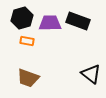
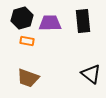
black rectangle: moved 5 px right; rotated 65 degrees clockwise
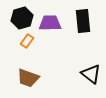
orange rectangle: rotated 64 degrees counterclockwise
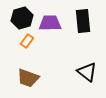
black triangle: moved 4 px left, 2 px up
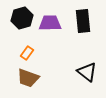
orange rectangle: moved 12 px down
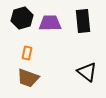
orange rectangle: rotated 24 degrees counterclockwise
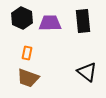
black hexagon: rotated 20 degrees counterclockwise
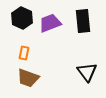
purple trapezoid: rotated 20 degrees counterclockwise
orange rectangle: moved 3 px left
black triangle: rotated 15 degrees clockwise
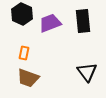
black hexagon: moved 4 px up
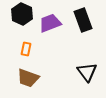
black rectangle: moved 1 px up; rotated 15 degrees counterclockwise
orange rectangle: moved 2 px right, 4 px up
